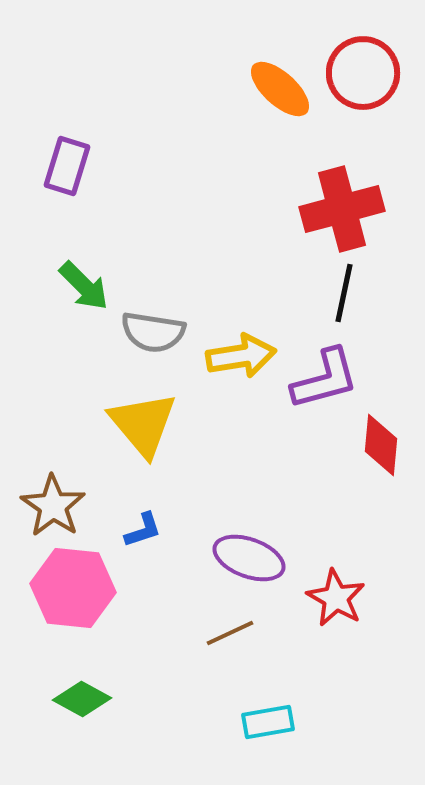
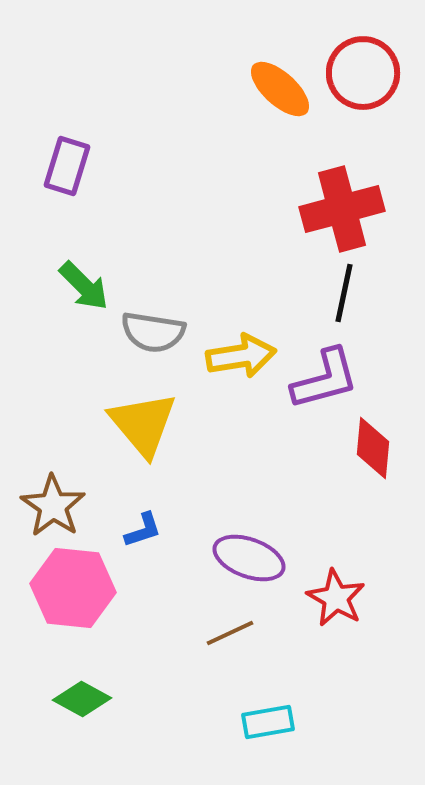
red diamond: moved 8 px left, 3 px down
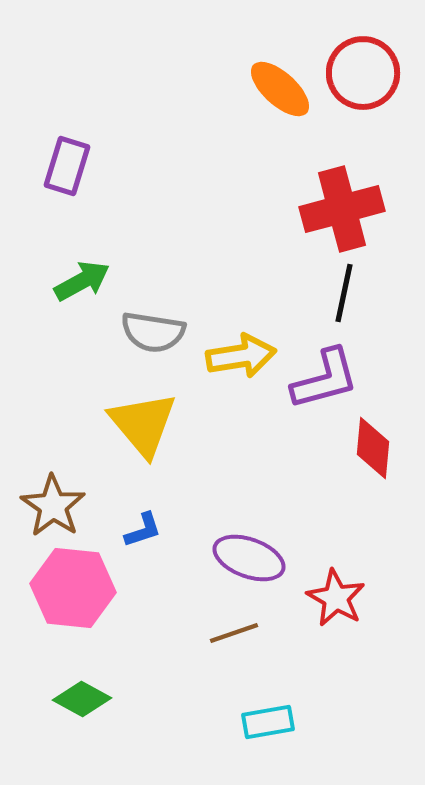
green arrow: moved 2 px left, 5 px up; rotated 74 degrees counterclockwise
brown line: moved 4 px right; rotated 6 degrees clockwise
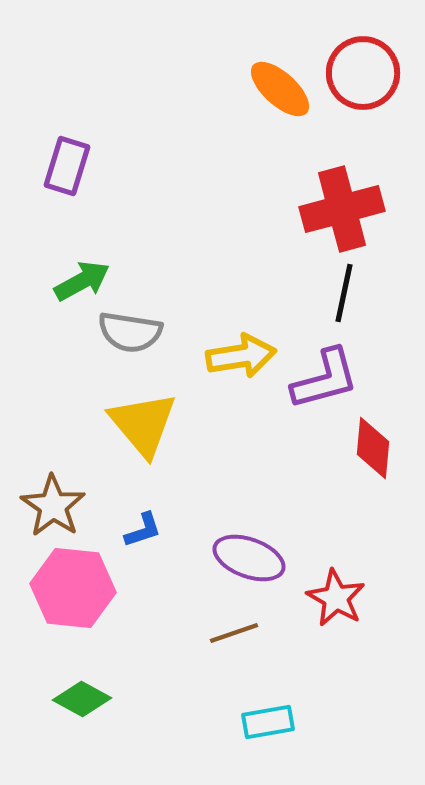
gray semicircle: moved 23 px left
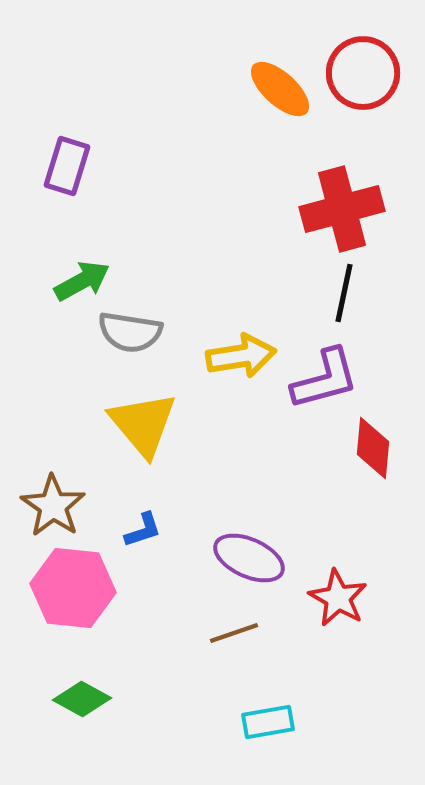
purple ellipse: rotated 4 degrees clockwise
red star: moved 2 px right
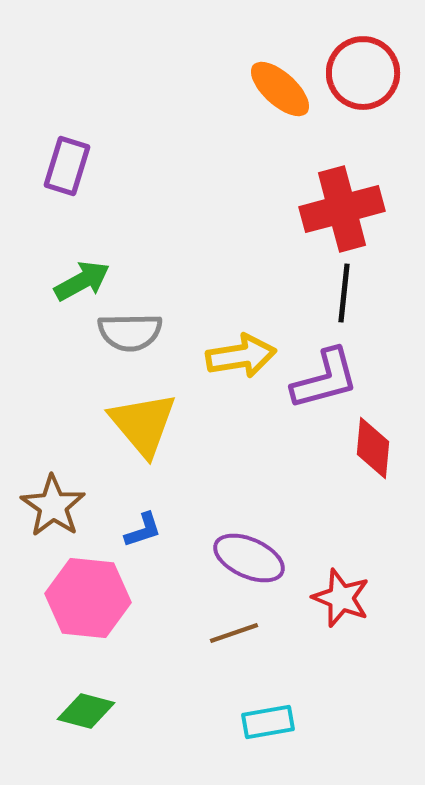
black line: rotated 6 degrees counterclockwise
gray semicircle: rotated 10 degrees counterclockwise
pink hexagon: moved 15 px right, 10 px down
red star: moved 3 px right; rotated 8 degrees counterclockwise
green diamond: moved 4 px right, 12 px down; rotated 14 degrees counterclockwise
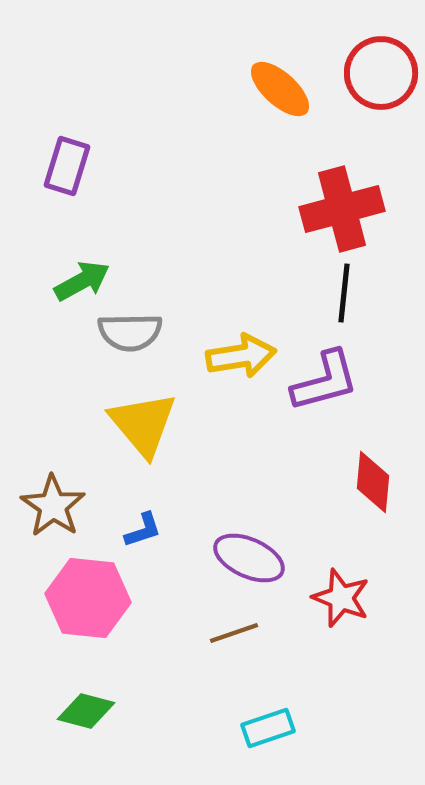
red circle: moved 18 px right
purple L-shape: moved 2 px down
red diamond: moved 34 px down
cyan rectangle: moved 6 px down; rotated 9 degrees counterclockwise
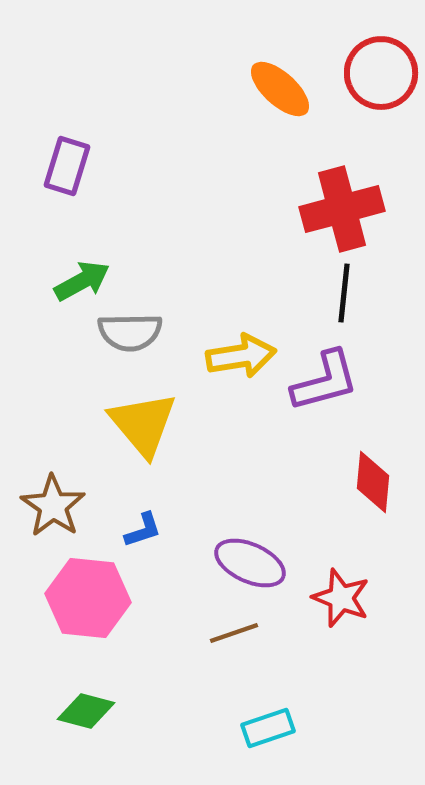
purple ellipse: moved 1 px right, 5 px down
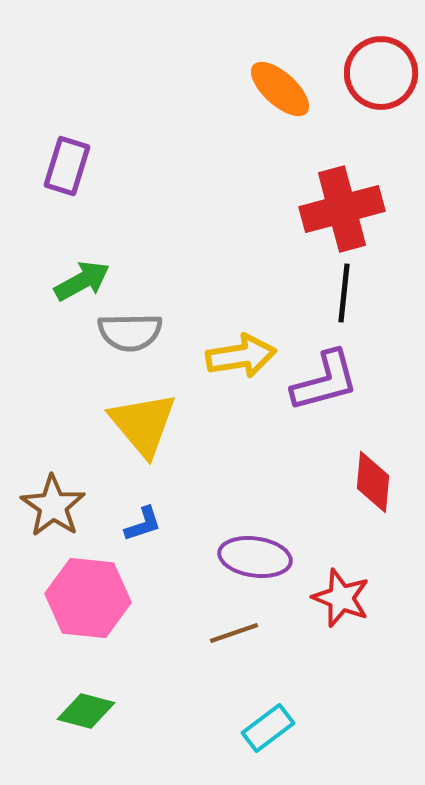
blue L-shape: moved 6 px up
purple ellipse: moved 5 px right, 6 px up; rotated 16 degrees counterclockwise
cyan rectangle: rotated 18 degrees counterclockwise
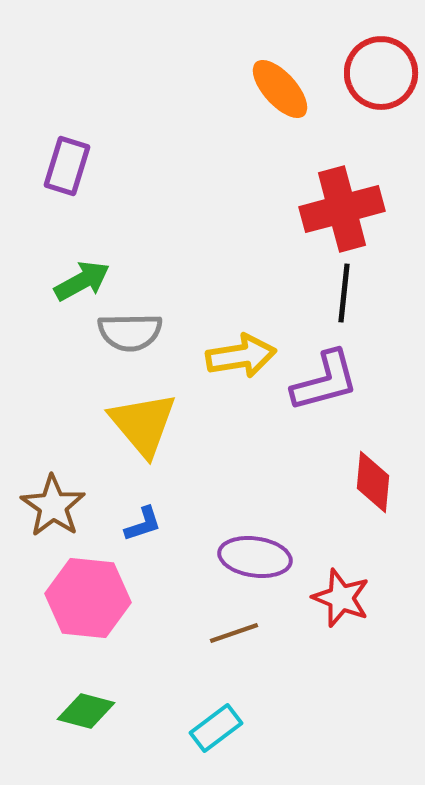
orange ellipse: rotated 6 degrees clockwise
cyan rectangle: moved 52 px left
